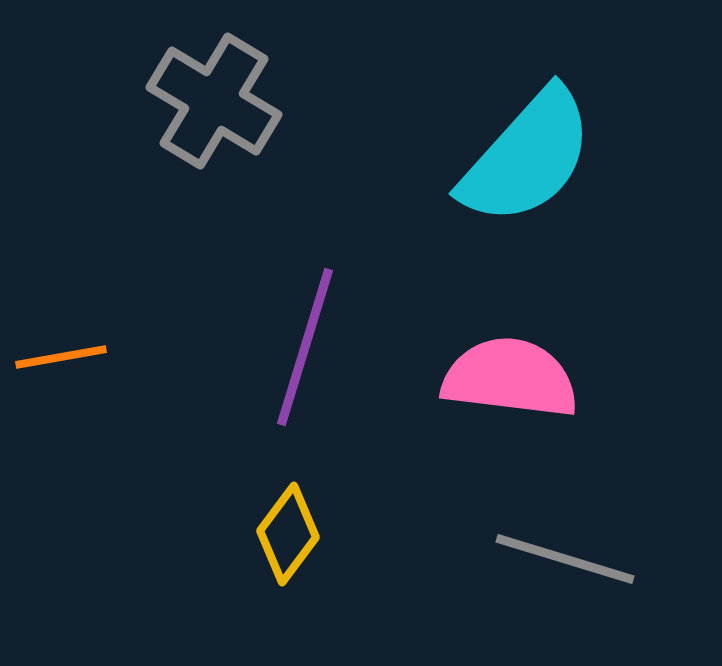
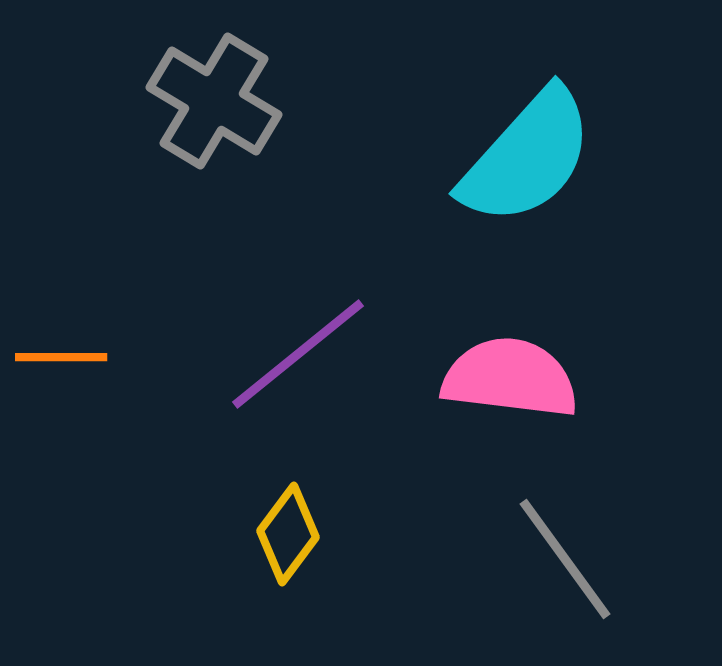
purple line: moved 7 px left, 7 px down; rotated 34 degrees clockwise
orange line: rotated 10 degrees clockwise
gray line: rotated 37 degrees clockwise
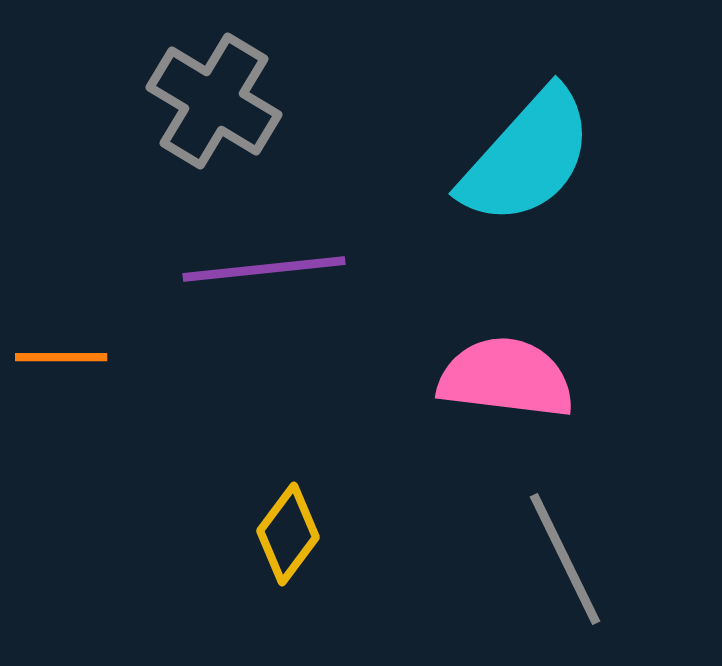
purple line: moved 34 px left, 85 px up; rotated 33 degrees clockwise
pink semicircle: moved 4 px left
gray line: rotated 10 degrees clockwise
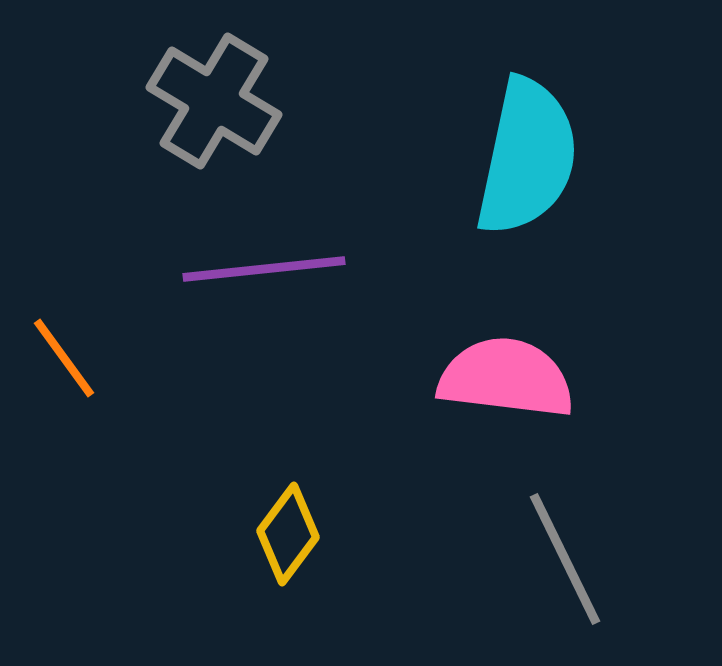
cyan semicircle: rotated 30 degrees counterclockwise
orange line: moved 3 px right, 1 px down; rotated 54 degrees clockwise
